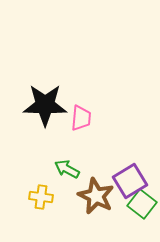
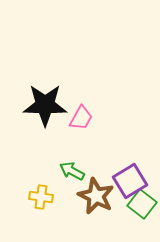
pink trapezoid: rotated 24 degrees clockwise
green arrow: moved 5 px right, 2 px down
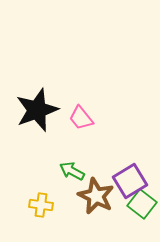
black star: moved 8 px left, 5 px down; rotated 21 degrees counterclockwise
pink trapezoid: rotated 112 degrees clockwise
yellow cross: moved 8 px down
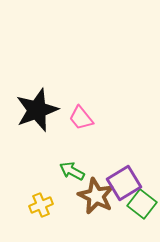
purple square: moved 6 px left, 2 px down
yellow cross: rotated 30 degrees counterclockwise
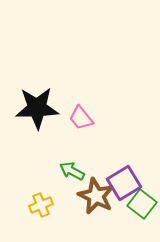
black star: moved 2 px up; rotated 18 degrees clockwise
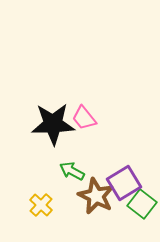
black star: moved 16 px right, 16 px down
pink trapezoid: moved 3 px right
yellow cross: rotated 25 degrees counterclockwise
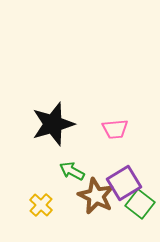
pink trapezoid: moved 31 px right, 11 px down; rotated 56 degrees counterclockwise
black star: rotated 15 degrees counterclockwise
green square: moved 2 px left
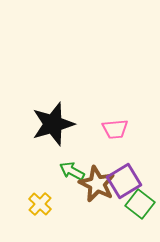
purple square: moved 2 px up
brown star: moved 1 px right, 12 px up
yellow cross: moved 1 px left, 1 px up
